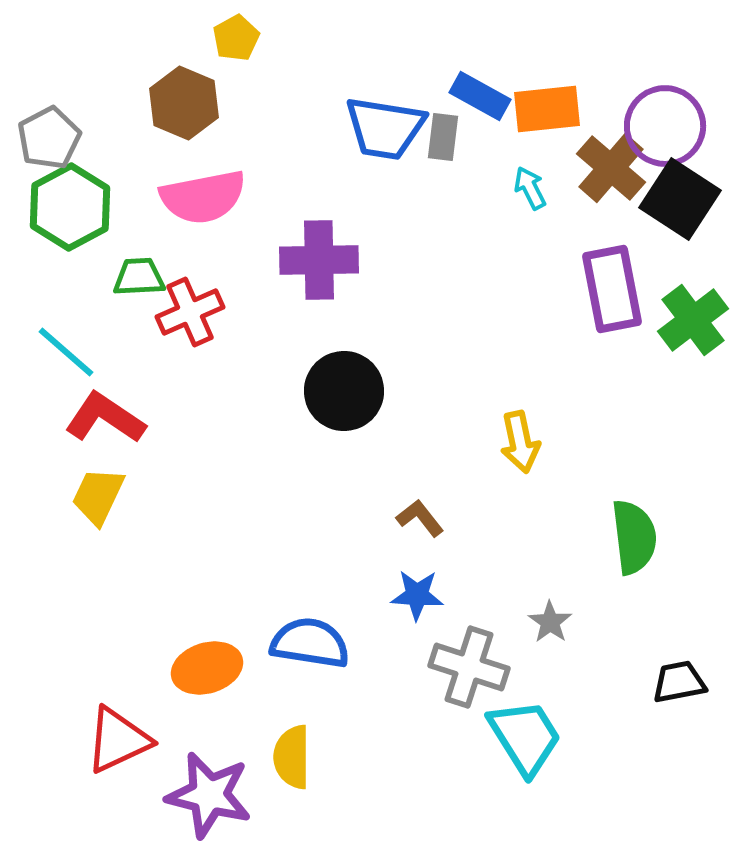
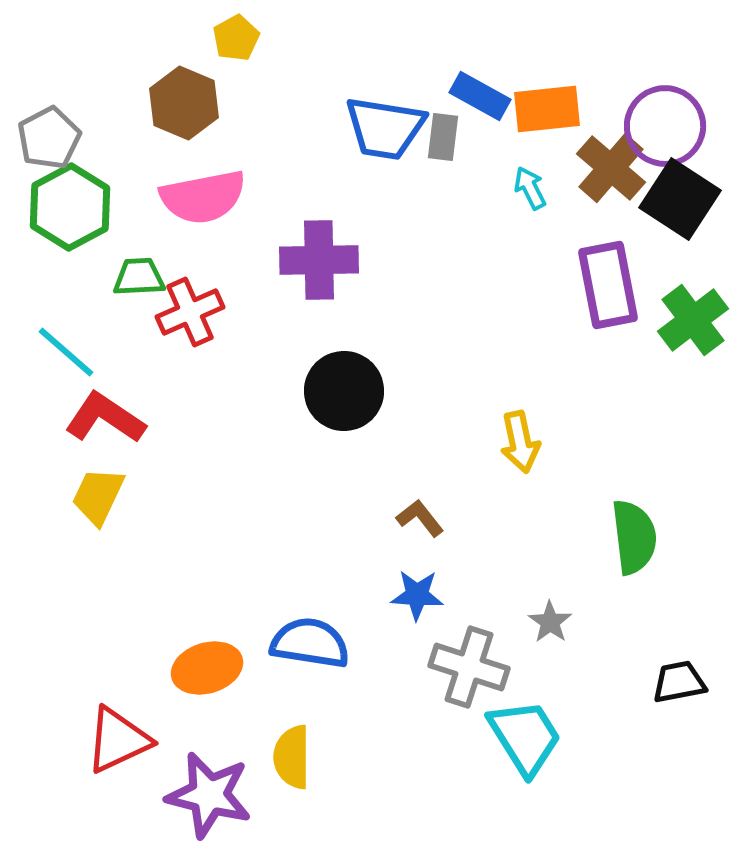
purple rectangle: moved 4 px left, 4 px up
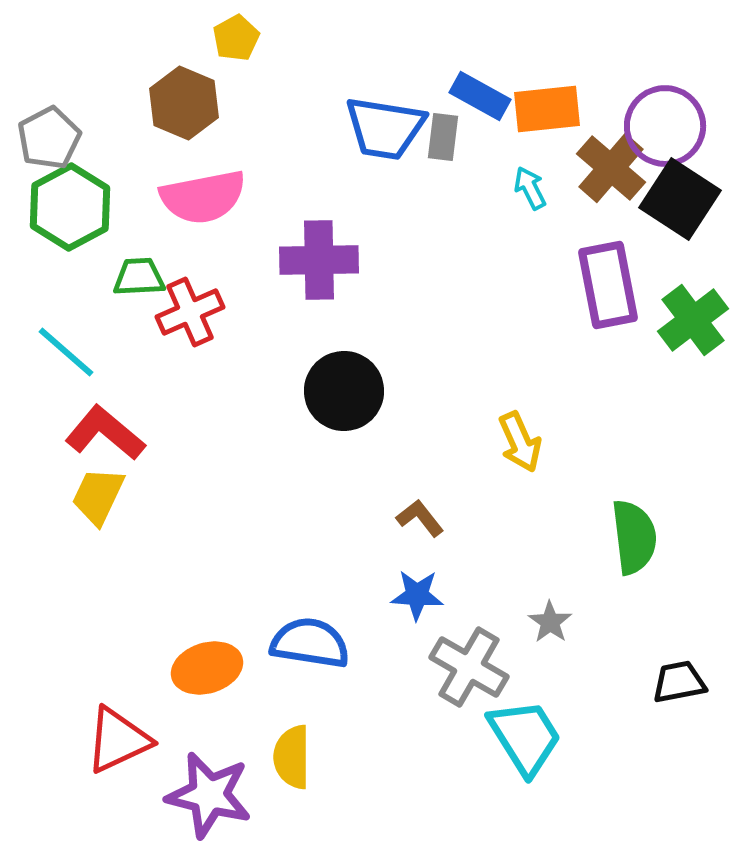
red L-shape: moved 15 px down; rotated 6 degrees clockwise
yellow arrow: rotated 12 degrees counterclockwise
gray cross: rotated 12 degrees clockwise
